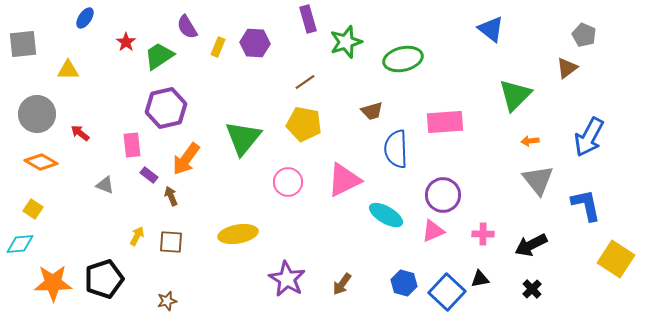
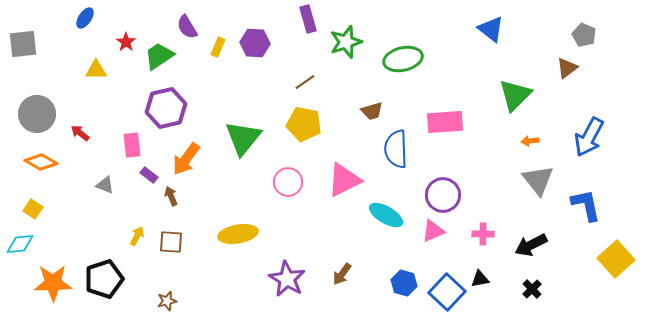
yellow triangle at (68, 70): moved 28 px right
yellow square at (616, 259): rotated 15 degrees clockwise
brown arrow at (342, 284): moved 10 px up
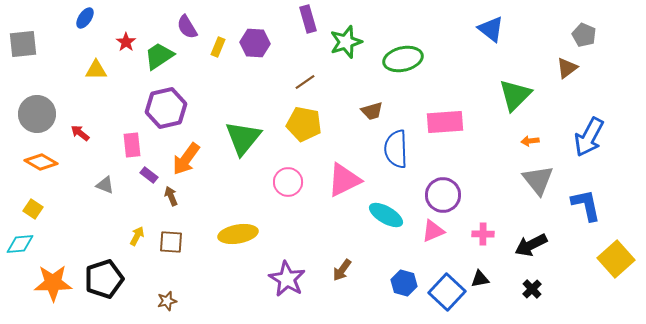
brown arrow at (342, 274): moved 4 px up
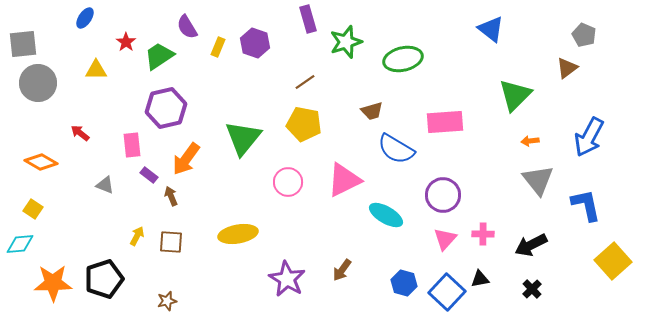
purple hexagon at (255, 43): rotated 16 degrees clockwise
gray circle at (37, 114): moved 1 px right, 31 px up
blue semicircle at (396, 149): rotated 57 degrees counterclockwise
pink triangle at (433, 231): moved 12 px right, 8 px down; rotated 25 degrees counterclockwise
yellow square at (616, 259): moved 3 px left, 2 px down
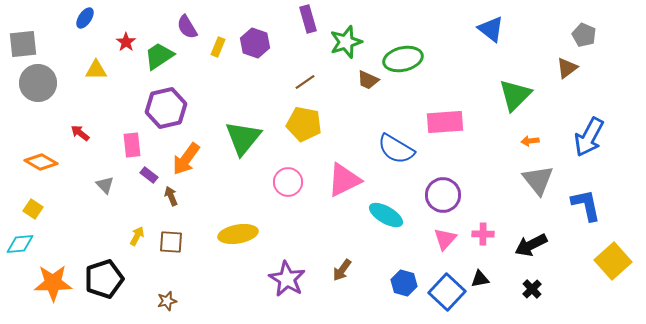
brown trapezoid at (372, 111): moved 4 px left, 31 px up; rotated 40 degrees clockwise
gray triangle at (105, 185): rotated 24 degrees clockwise
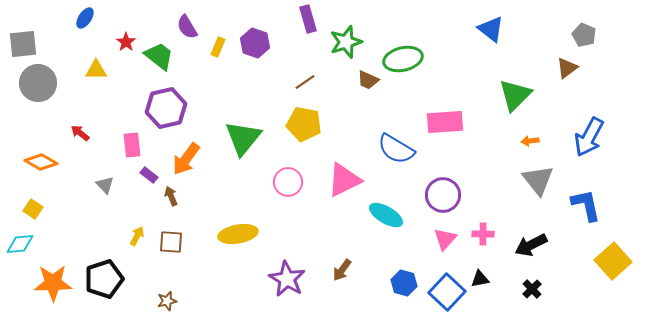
green trapezoid at (159, 56): rotated 72 degrees clockwise
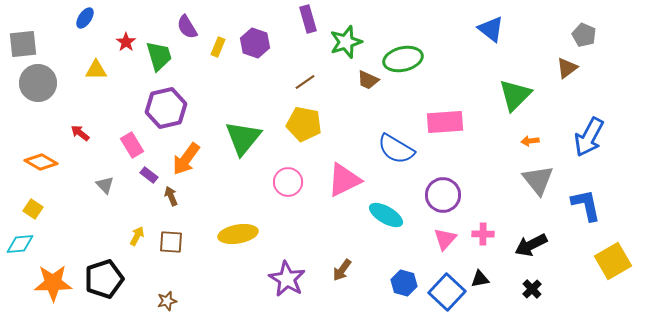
green trapezoid at (159, 56): rotated 36 degrees clockwise
pink rectangle at (132, 145): rotated 25 degrees counterclockwise
yellow square at (613, 261): rotated 12 degrees clockwise
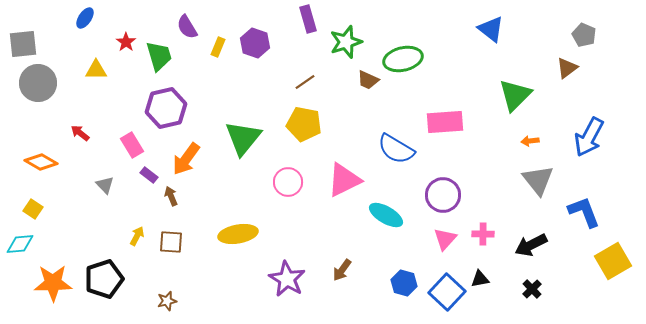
blue L-shape at (586, 205): moved 2 px left, 7 px down; rotated 9 degrees counterclockwise
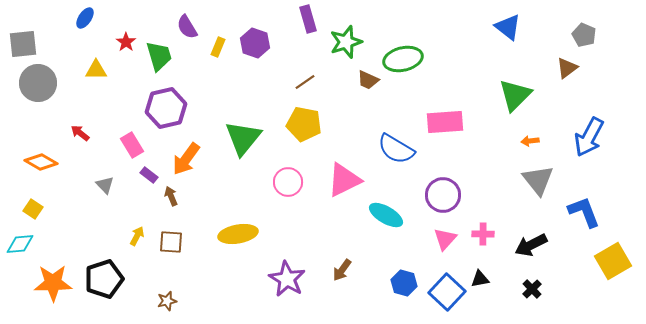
blue triangle at (491, 29): moved 17 px right, 2 px up
